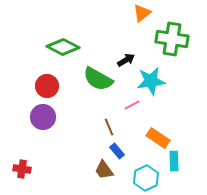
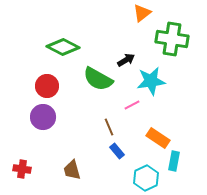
cyan rectangle: rotated 12 degrees clockwise
brown trapezoid: moved 32 px left; rotated 20 degrees clockwise
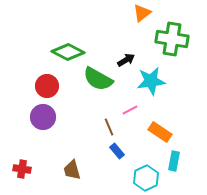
green diamond: moved 5 px right, 5 px down
pink line: moved 2 px left, 5 px down
orange rectangle: moved 2 px right, 6 px up
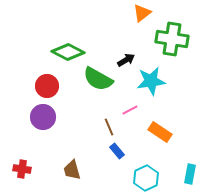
cyan rectangle: moved 16 px right, 13 px down
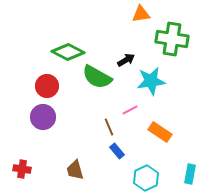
orange triangle: moved 1 px left, 1 px down; rotated 30 degrees clockwise
green semicircle: moved 1 px left, 2 px up
brown trapezoid: moved 3 px right
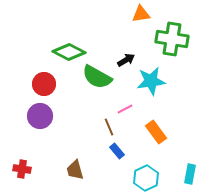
green diamond: moved 1 px right
red circle: moved 3 px left, 2 px up
pink line: moved 5 px left, 1 px up
purple circle: moved 3 px left, 1 px up
orange rectangle: moved 4 px left; rotated 20 degrees clockwise
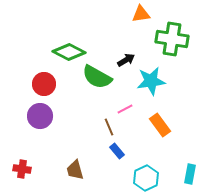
orange rectangle: moved 4 px right, 7 px up
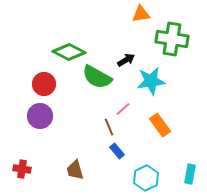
pink line: moved 2 px left; rotated 14 degrees counterclockwise
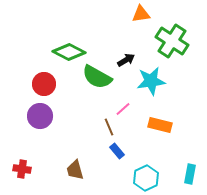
green cross: moved 2 px down; rotated 24 degrees clockwise
orange rectangle: rotated 40 degrees counterclockwise
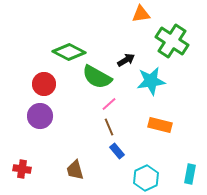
pink line: moved 14 px left, 5 px up
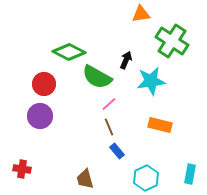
black arrow: rotated 36 degrees counterclockwise
brown trapezoid: moved 10 px right, 9 px down
